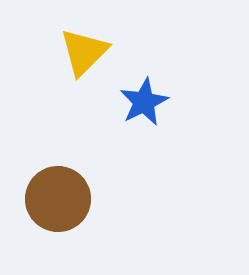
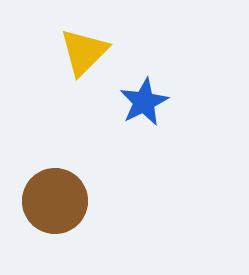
brown circle: moved 3 px left, 2 px down
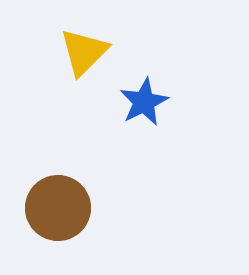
brown circle: moved 3 px right, 7 px down
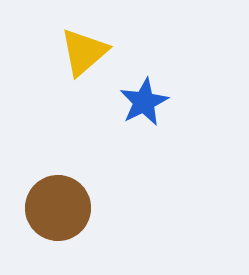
yellow triangle: rotated 4 degrees clockwise
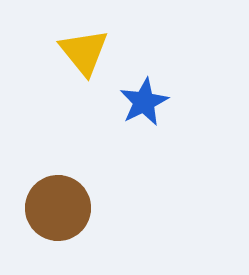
yellow triangle: rotated 28 degrees counterclockwise
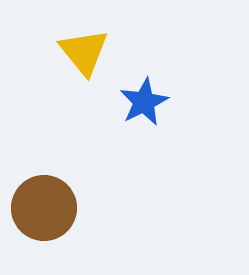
brown circle: moved 14 px left
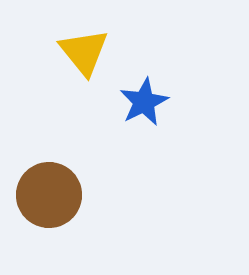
brown circle: moved 5 px right, 13 px up
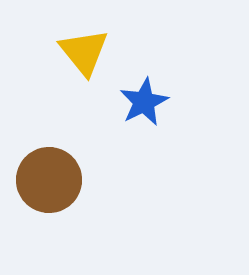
brown circle: moved 15 px up
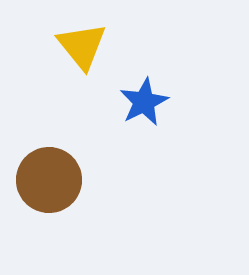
yellow triangle: moved 2 px left, 6 px up
